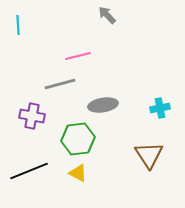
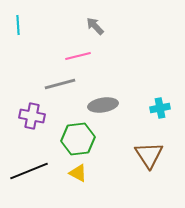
gray arrow: moved 12 px left, 11 px down
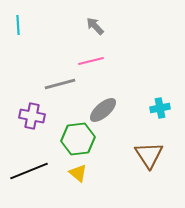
pink line: moved 13 px right, 5 px down
gray ellipse: moved 5 px down; rotated 32 degrees counterclockwise
yellow triangle: rotated 12 degrees clockwise
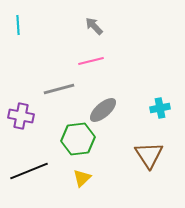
gray arrow: moved 1 px left
gray line: moved 1 px left, 5 px down
purple cross: moved 11 px left
yellow triangle: moved 4 px right, 5 px down; rotated 36 degrees clockwise
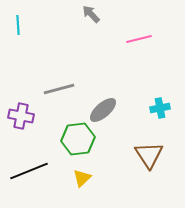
gray arrow: moved 3 px left, 12 px up
pink line: moved 48 px right, 22 px up
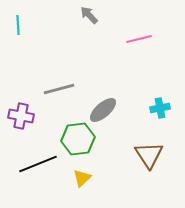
gray arrow: moved 2 px left, 1 px down
black line: moved 9 px right, 7 px up
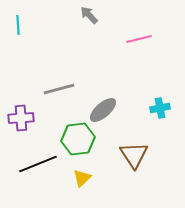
purple cross: moved 2 px down; rotated 15 degrees counterclockwise
brown triangle: moved 15 px left
